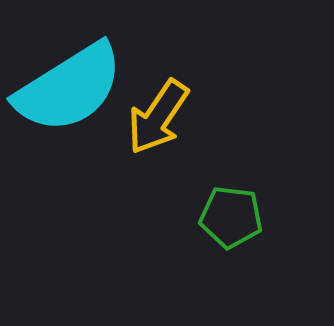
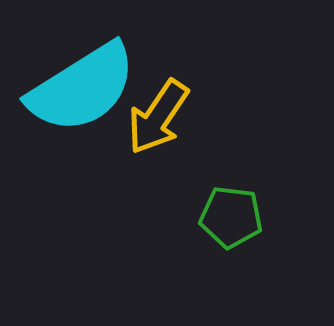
cyan semicircle: moved 13 px right
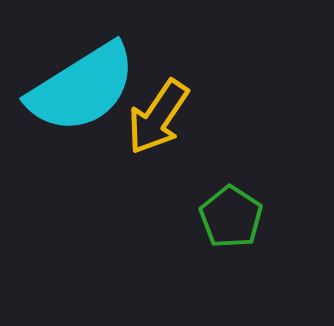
green pentagon: rotated 26 degrees clockwise
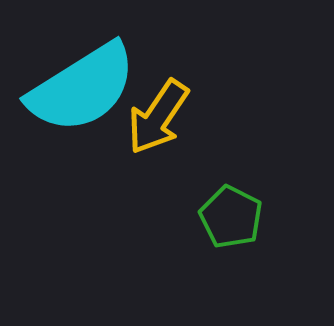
green pentagon: rotated 6 degrees counterclockwise
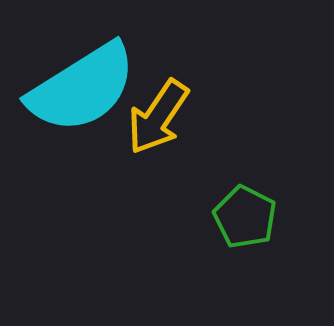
green pentagon: moved 14 px right
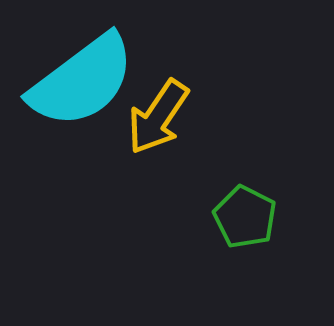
cyan semicircle: moved 7 px up; rotated 5 degrees counterclockwise
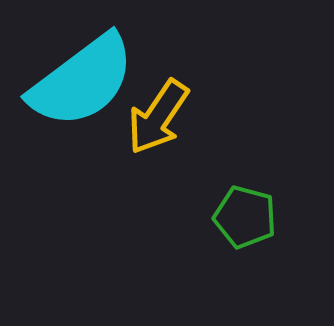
green pentagon: rotated 12 degrees counterclockwise
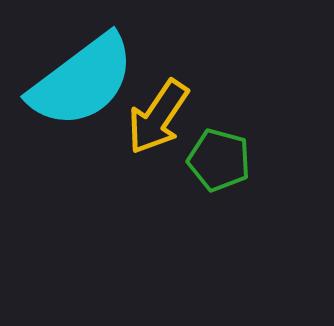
green pentagon: moved 26 px left, 57 px up
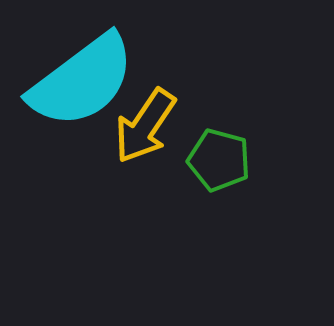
yellow arrow: moved 13 px left, 9 px down
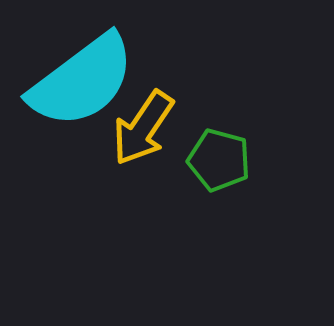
yellow arrow: moved 2 px left, 2 px down
